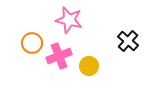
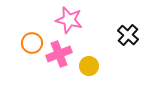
black cross: moved 6 px up
pink cross: moved 2 px up
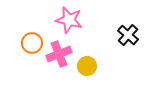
yellow circle: moved 2 px left
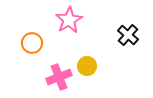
pink star: rotated 28 degrees clockwise
pink cross: moved 23 px down
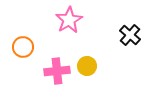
black cross: moved 2 px right
orange circle: moved 9 px left, 4 px down
pink cross: moved 2 px left, 6 px up; rotated 15 degrees clockwise
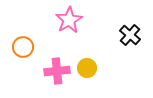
yellow circle: moved 2 px down
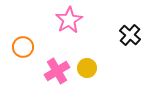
pink cross: rotated 25 degrees counterclockwise
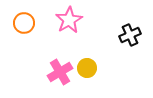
black cross: rotated 25 degrees clockwise
orange circle: moved 1 px right, 24 px up
pink cross: moved 3 px right, 1 px down
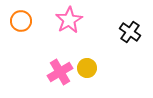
orange circle: moved 3 px left, 2 px up
black cross: moved 3 px up; rotated 30 degrees counterclockwise
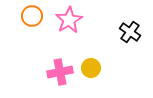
orange circle: moved 11 px right, 5 px up
yellow circle: moved 4 px right
pink cross: rotated 20 degrees clockwise
